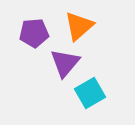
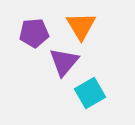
orange triangle: moved 2 px right; rotated 20 degrees counterclockwise
purple triangle: moved 1 px left, 1 px up
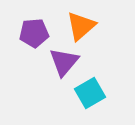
orange triangle: rotated 20 degrees clockwise
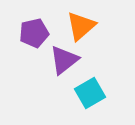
purple pentagon: rotated 8 degrees counterclockwise
purple triangle: moved 2 px up; rotated 12 degrees clockwise
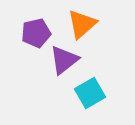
orange triangle: moved 1 px right, 2 px up
purple pentagon: moved 2 px right
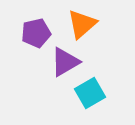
purple triangle: moved 1 px right, 2 px down; rotated 8 degrees clockwise
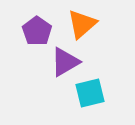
purple pentagon: moved 1 px right, 2 px up; rotated 24 degrees counterclockwise
cyan square: rotated 16 degrees clockwise
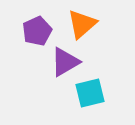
purple pentagon: rotated 12 degrees clockwise
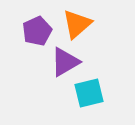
orange triangle: moved 5 px left
cyan square: moved 1 px left
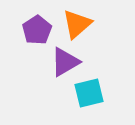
purple pentagon: moved 1 px up; rotated 8 degrees counterclockwise
